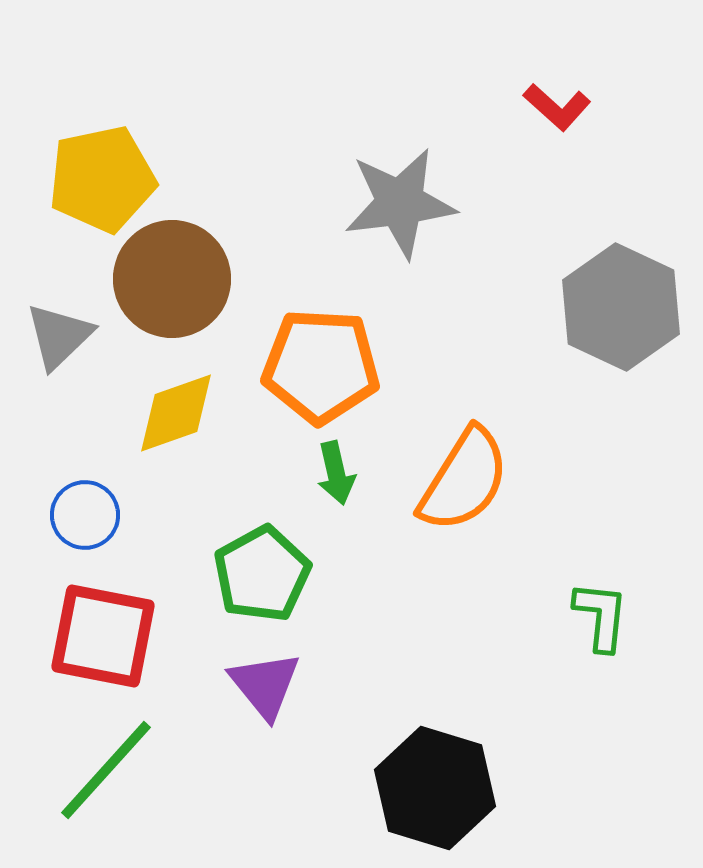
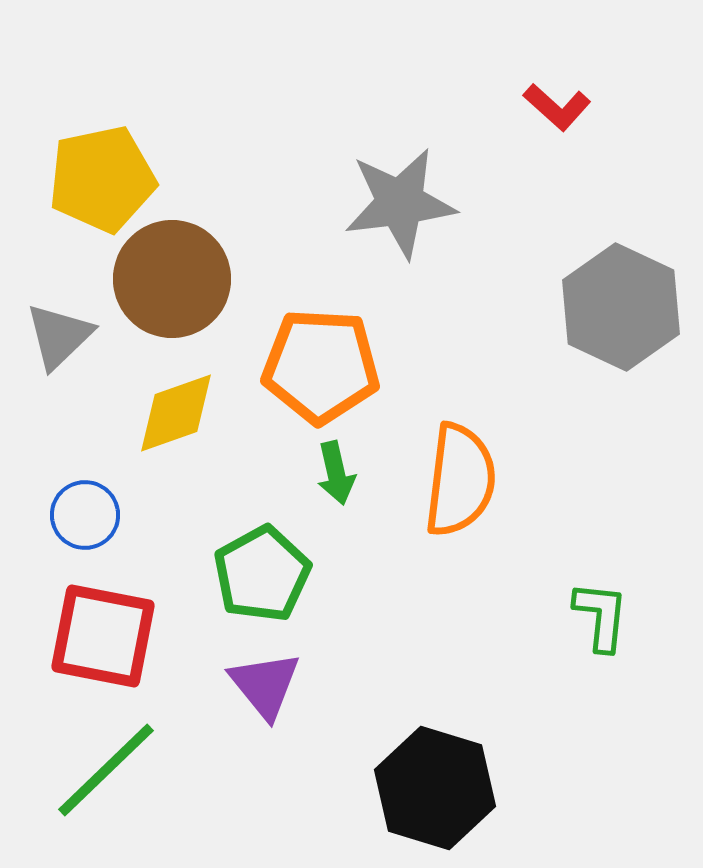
orange semicircle: moved 4 px left; rotated 25 degrees counterclockwise
green line: rotated 4 degrees clockwise
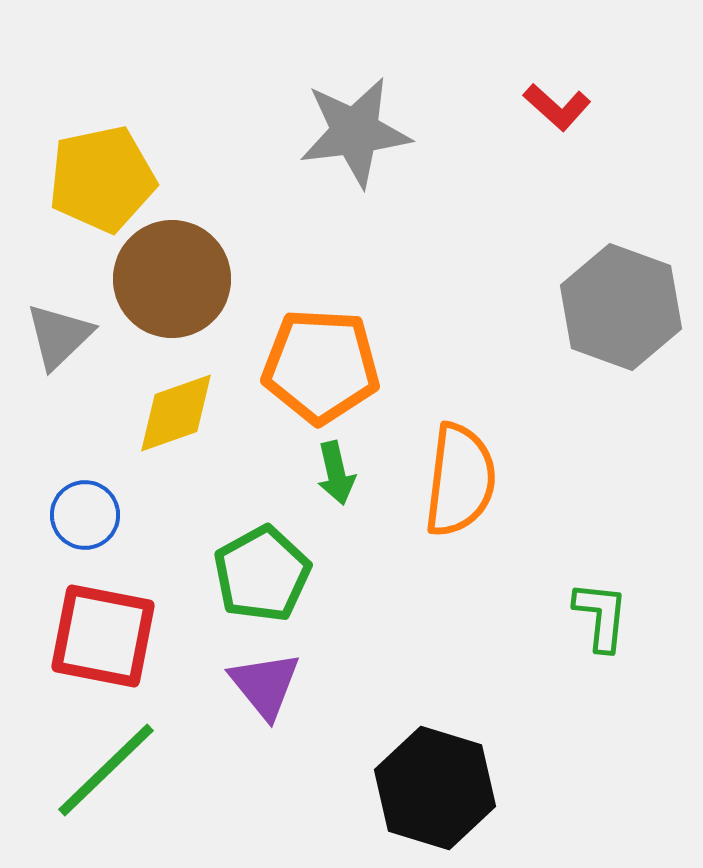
gray star: moved 45 px left, 71 px up
gray hexagon: rotated 5 degrees counterclockwise
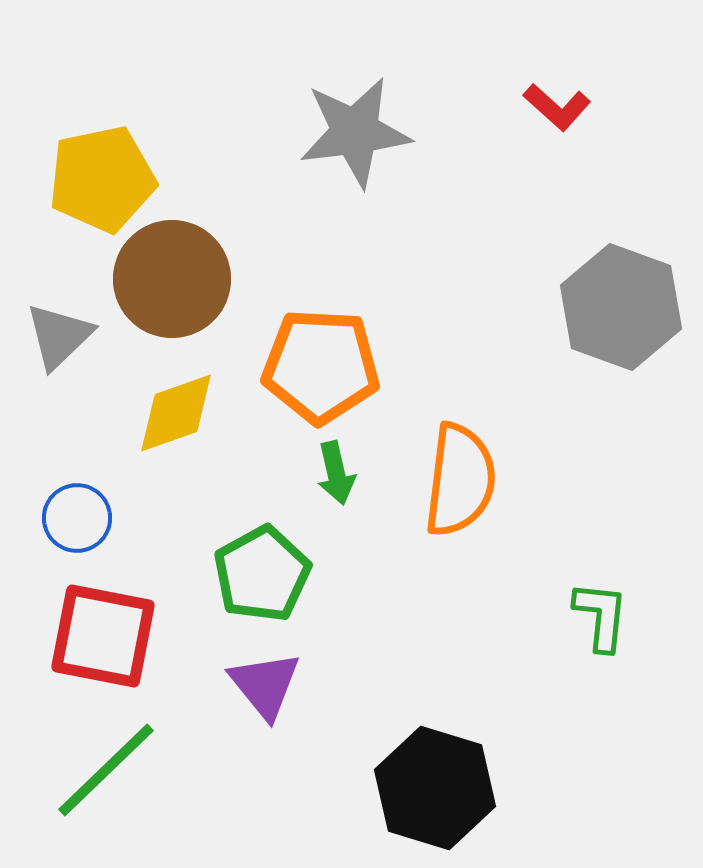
blue circle: moved 8 px left, 3 px down
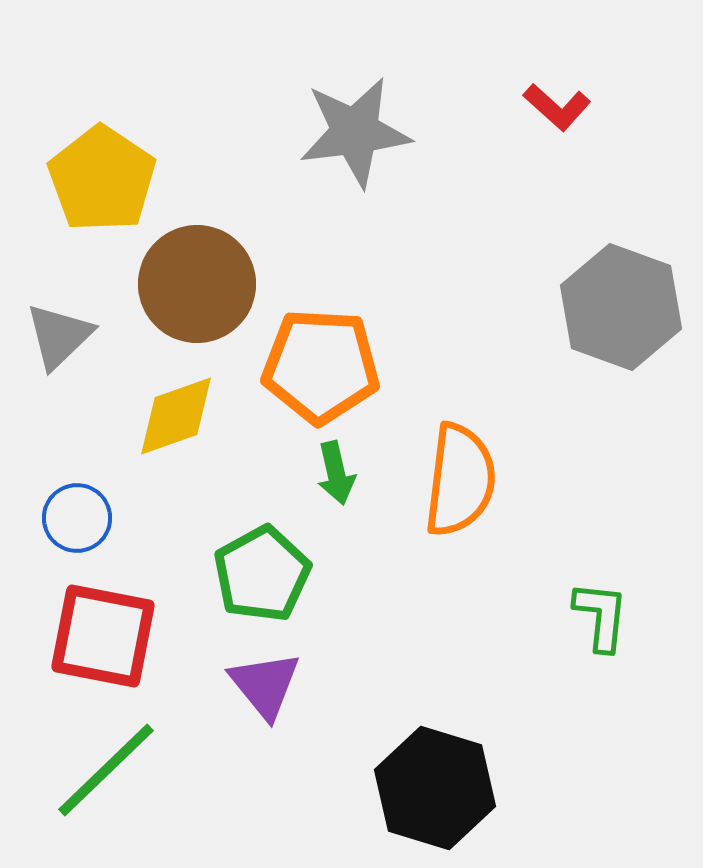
yellow pentagon: rotated 26 degrees counterclockwise
brown circle: moved 25 px right, 5 px down
yellow diamond: moved 3 px down
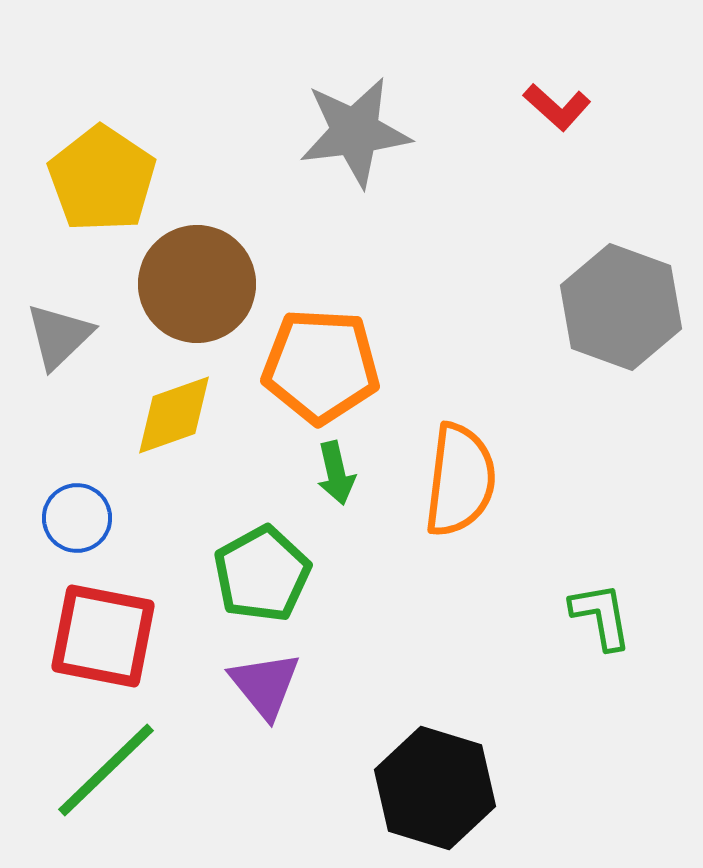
yellow diamond: moved 2 px left, 1 px up
green L-shape: rotated 16 degrees counterclockwise
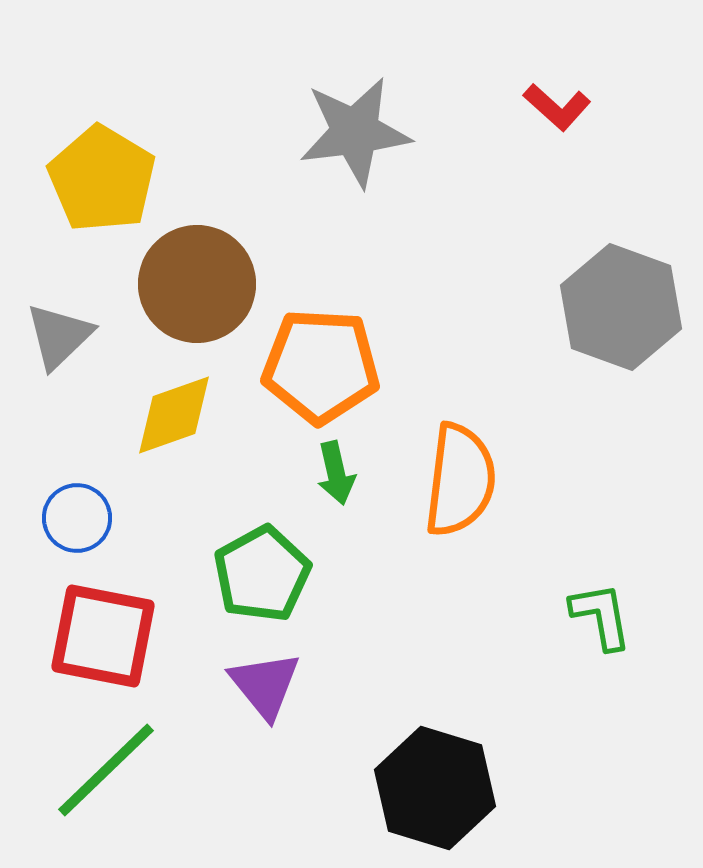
yellow pentagon: rotated 3 degrees counterclockwise
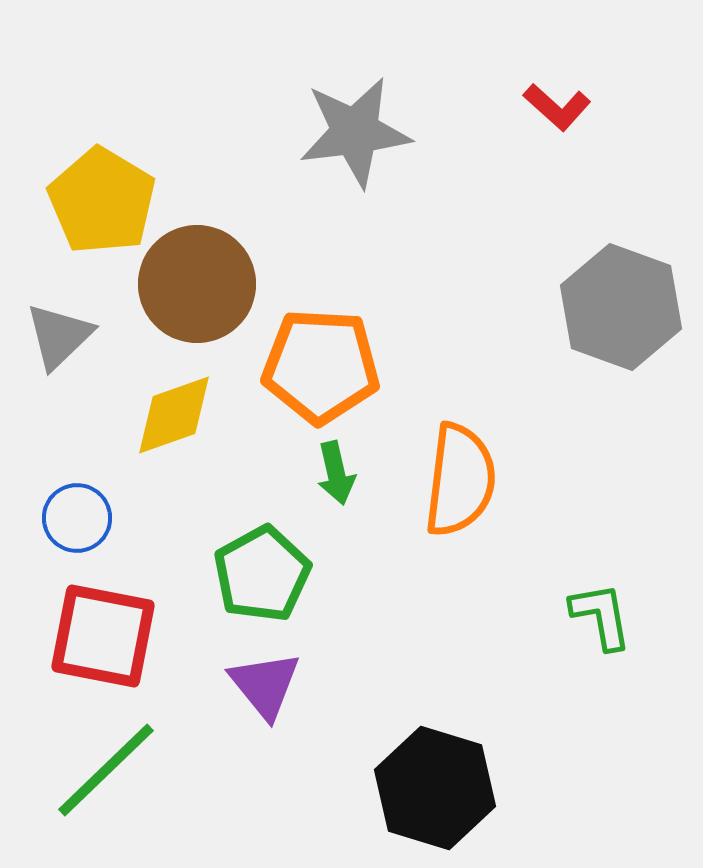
yellow pentagon: moved 22 px down
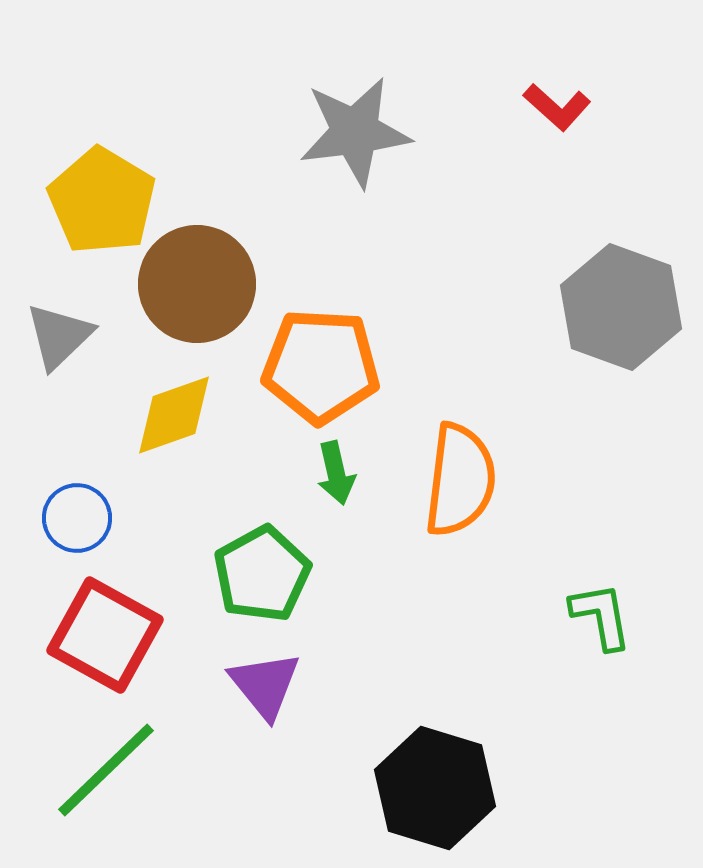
red square: moved 2 px right, 1 px up; rotated 18 degrees clockwise
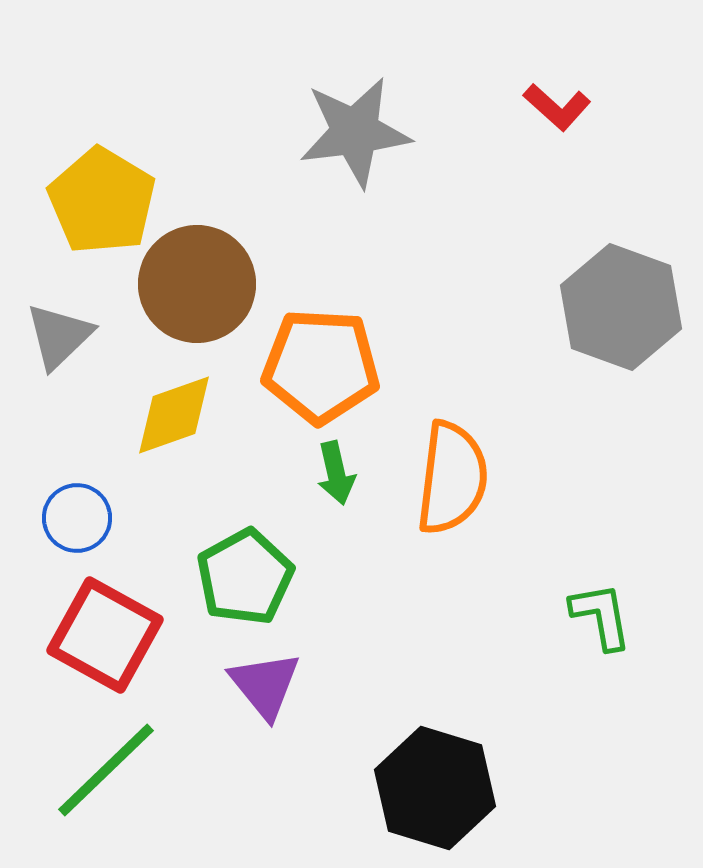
orange semicircle: moved 8 px left, 2 px up
green pentagon: moved 17 px left, 3 px down
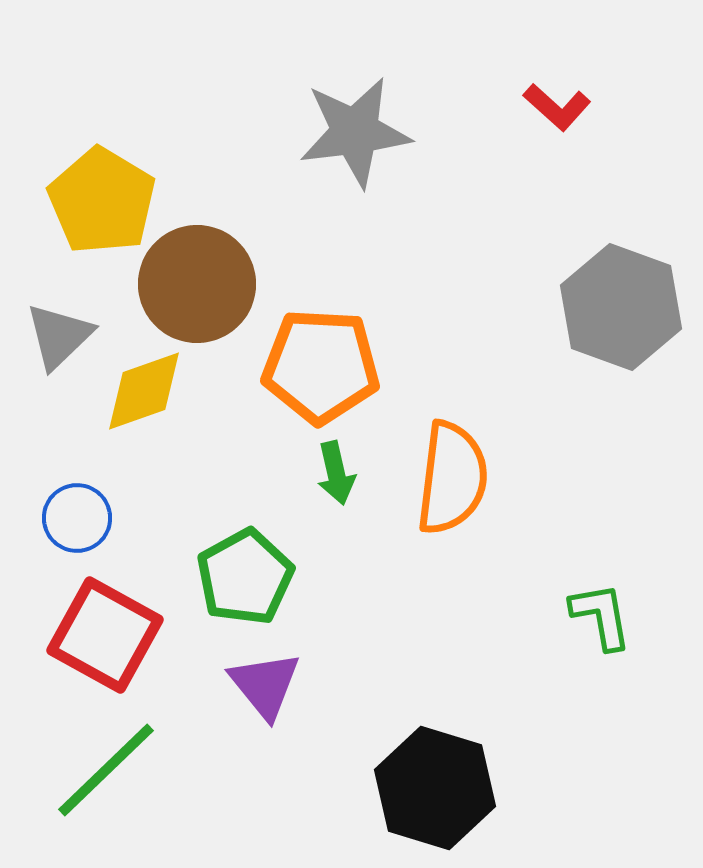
yellow diamond: moved 30 px left, 24 px up
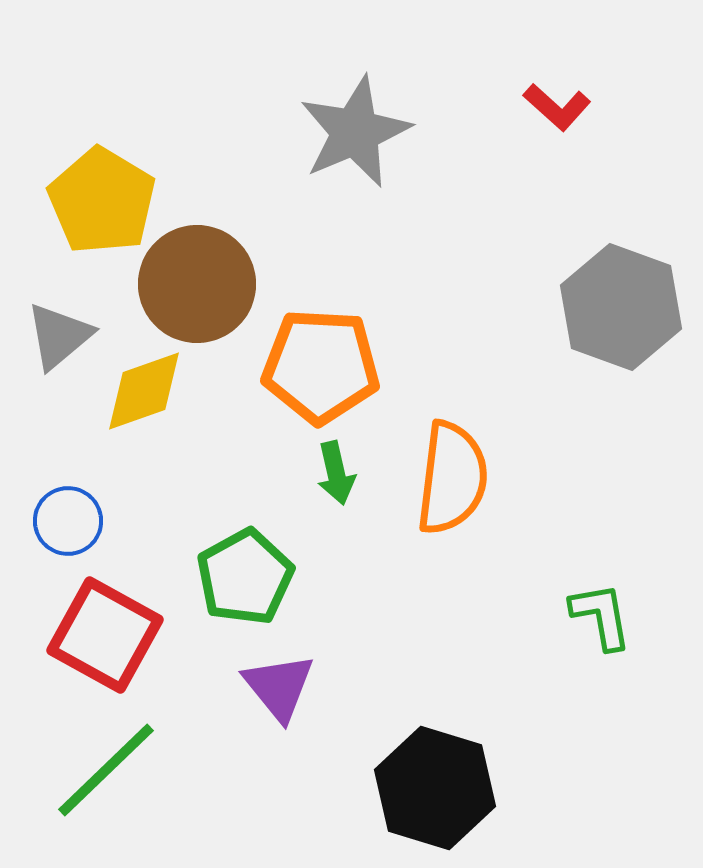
gray star: rotated 16 degrees counterclockwise
gray triangle: rotated 4 degrees clockwise
blue circle: moved 9 px left, 3 px down
purple triangle: moved 14 px right, 2 px down
